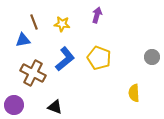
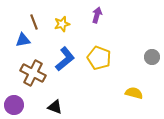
yellow star: rotated 21 degrees counterclockwise
yellow semicircle: rotated 108 degrees clockwise
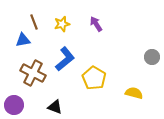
purple arrow: moved 1 px left, 9 px down; rotated 49 degrees counterclockwise
yellow pentagon: moved 5 px left, 20 px down; rotated 10 degrees clockwise
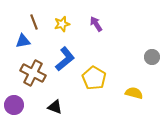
blue triangle: moved 1 px down
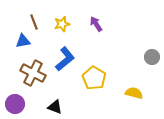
purple circle: moved 1 px right, 1 px up
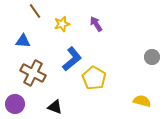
brown line: moved 1 px right, 11 px up; rotated 14 degrees counterclockwise
blue triangle: rotated 14 degrees clockwise
blue L-shape: moved 7 px right
yellow semicircle: moved 8 px right, 8 px down
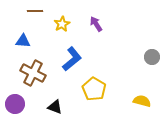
brown line: rotated 56 degrees counterclockwise
yellow star: rotated 14 degrees counterclockwise
yellow pentagon: moved 11 px down
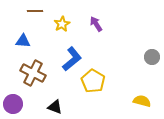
yellow pentagon: moved 1 px left, 8 px up
purple circle: moved 2 px left
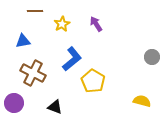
blue triangle: rotated 14 degrees counterclockwise
purple circle: moved 1 px right, 1 px up
